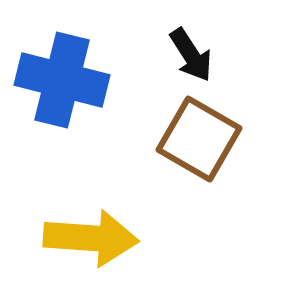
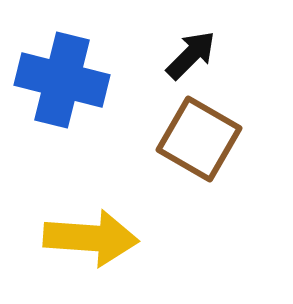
black arrow: rotated 102 degrees counterclockwise
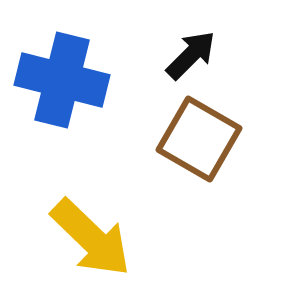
yellow arrow: rotated 40 degrees clockwise
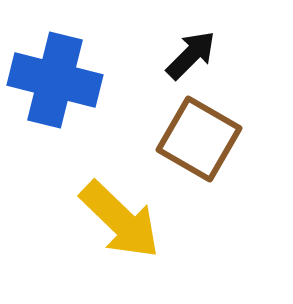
blue cross: moved 7 px left
yellow arrow: moved 29 px right, 18 px up
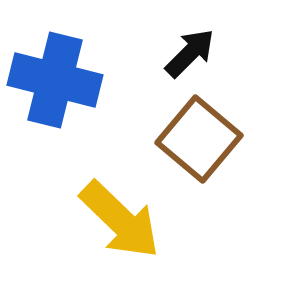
black arrow: moved 1 px left, 2 px up
brown square: rotated 10 degrees clockwise
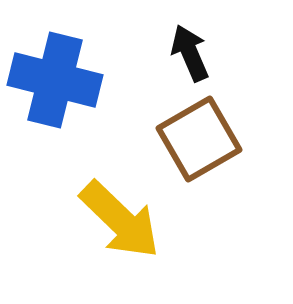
black arrow: rotated 68 degrees counterclockwise
brown square: rotated 20 degrees clockwise
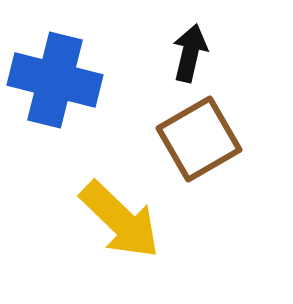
black arrow: rotated 36 degrees clockwise
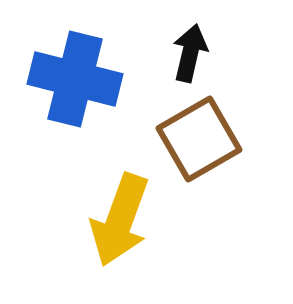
blue cross: moved 20 px right, 1 px up
yellow arrow: rotated 66 degrees clockwise
